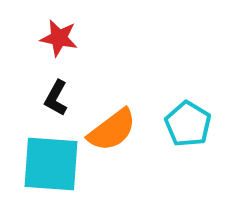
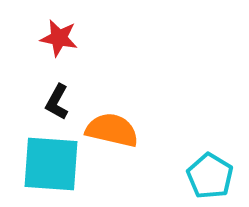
black L-shape: moved 1 px right, 4 px down
cyan pentagon: moved 22 px right, 52 px down
orange semicircle: rotated 130 degrees counterclockwise
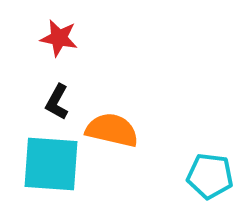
cyan pentagon: rotated 24 degrees counterclockwise
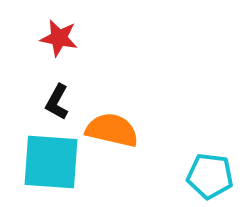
cyan square: moved 2 px up
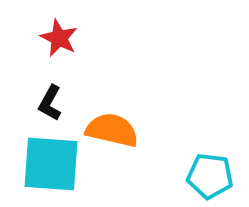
red star: rotated 15 degrees clockwise
black L-shape: moved 7 px left, 1 px down
cyan square: moved 2 px down
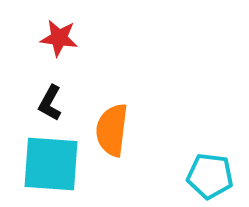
red star: rotated 18 degrees counterclockwise
orange semicircle: rotated 96 degrees counterclockwise
